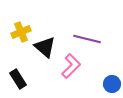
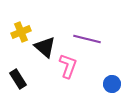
pink L-shape: moved 3 px left; rotated 25 degrees counterclockwise
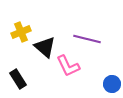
pink L-shape: rotated 135 degrees clockwise
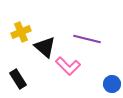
pink L-shape: rotated 20 degrees counterclockwise
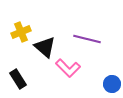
pink L-shape: moved 2 px down
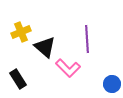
purple line: rotated 72 degrees clockwise
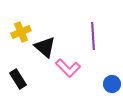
purple line: moved 6 px right, 3 px up
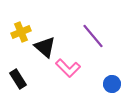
purple line: rotated 36 degrees counterclockwise
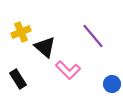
pink L-shape: moved 2 px down
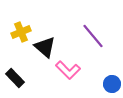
black rectangle: moved 3 px left, 1 px up; rotated 12 degrees counterclockwise
